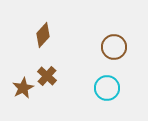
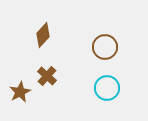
brown circle: moved 9 px left
brown star: moved 3 px left, 4 px down
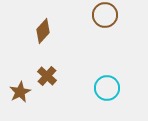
brown diamond: moved 4 px up
brown circle: moved 32 px up
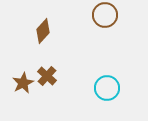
brown star: moved 3 px right, 9 px up
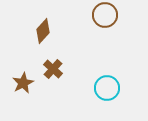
brown cross: moved 6 px right, 7 px up
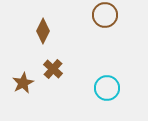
brown diamond: rotated 15 degrees counterclockwise
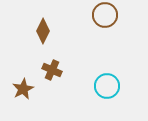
brown cross: moved 1 px left, 1 px down; rotated 18 degrees counterclockwise
brown star: moved 6 px down
cyan circle: moved 2 px up
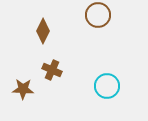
brown circle: moved 7 px left
brown star: rotated 30 degrees clockwise
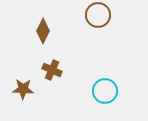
cyan circle: moved 2 px left, 5 px down
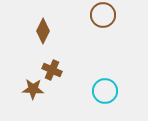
brown circle: moved 5 px right
brown star: moved 10 px right
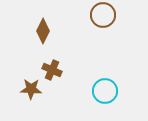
brown star: moved 2 px left
